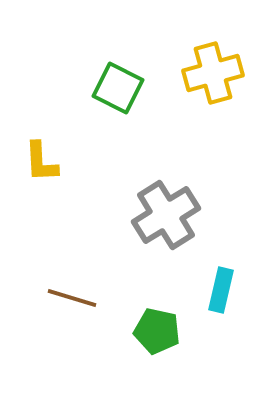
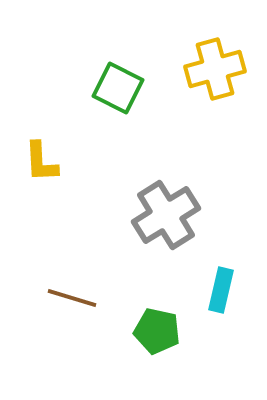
yellow cross: moved 2 px right, 4 px up
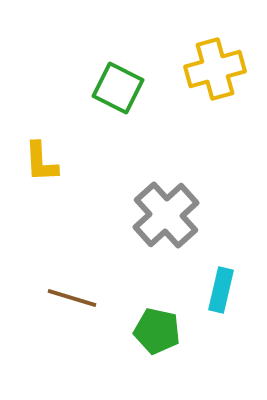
gray cross: rotated 10 degrees counterclockwise
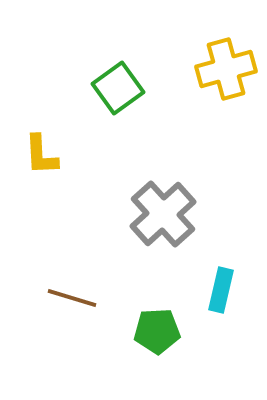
yellow cross: moved 11 px right
green square: rotated 27 degrees clockwise
yellow L-shape: moved 7 px up
gray cross: moved 3 px left, 1 px up
green pentagon: rotated 15 degrees counterclockwise
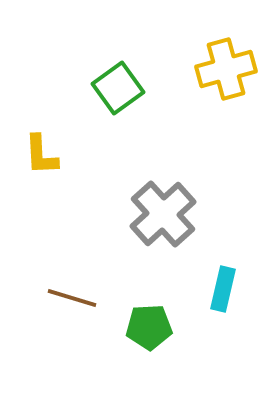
cyan rectangle: moved 2 px right, 1 px up
green pentagon: moved 8 px left, 4 px up
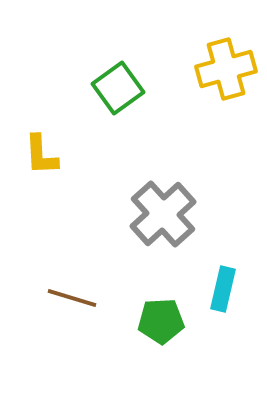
green pentagon: moved 12 px right, 6 px up
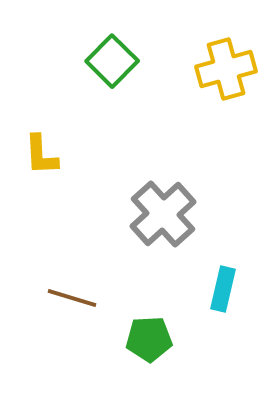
green square: moved 6 px left, 27 px up; rotated 9 degrees counterclockwise
green pentagon: moved 12 px left, 18 px down
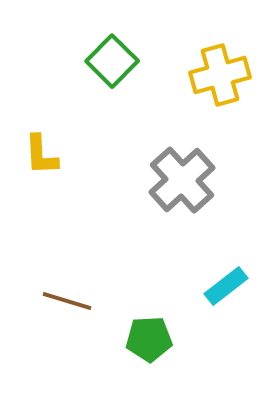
yellow cross: moved 6 px left, 6 px down
gray cross: moved 19 px right, 34 px up
cyan rectangle: moved 3 px right, 3 px up; rotated 39 degrees clockwise
brown line: moved 5 px left, 3 px down
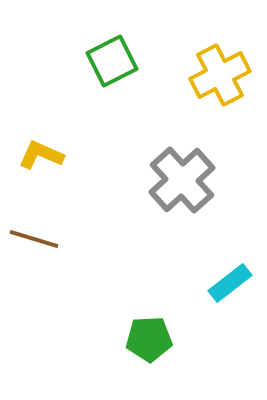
green square: rotated 18 degrees clockwise
yellow cross: rotated 12 degrees counterclockwise
yellow L-shape: rotated 117 degrees clockwise
cyan rectangle: moved 4 px right, 3 px up
brown line: moved 33 px left, 62 px up
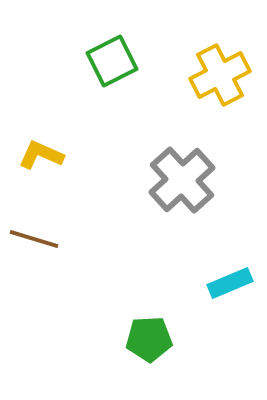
cyan rectangle: rotated 15 degrees clockwise
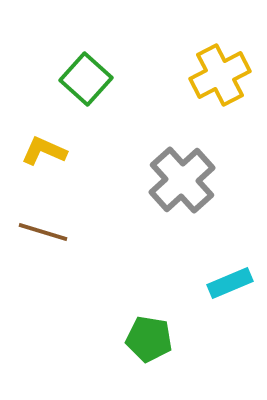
green square: moved 26 px left, 18 px down; rotated 21 degrees counterclockwise
yellow L-shape: moved 3 px right, 4 px up
brown line: moved 9 px right, 7 px up
green pentagon: rotated 12 degrees clockwise
